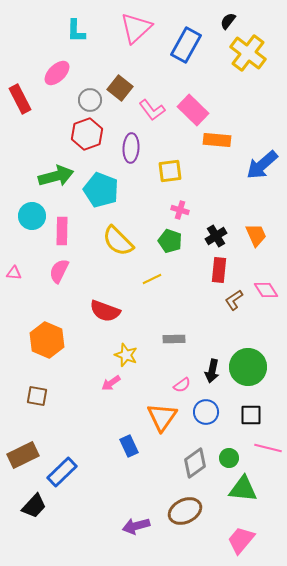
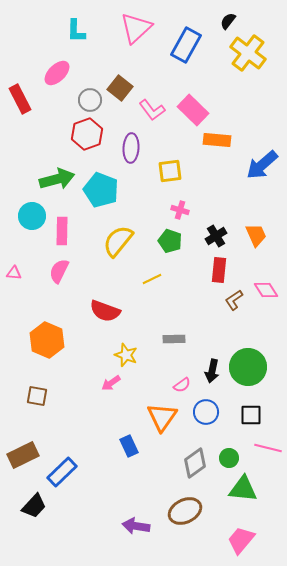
green arrow at (56, 176): moved 1 px right, 3 px down
yellow semicircle at (118, 241): rotated 84 degrees clockwise
purple arrow at (136, 526): rotated 24 degrees clockwise
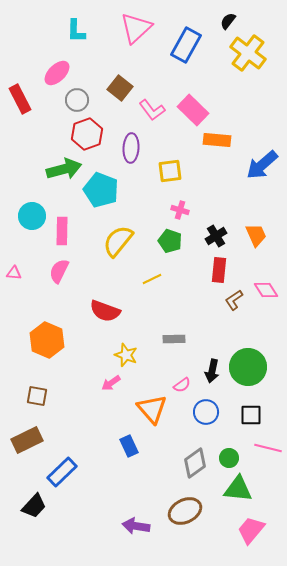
gray circle at (90, 100): moved 13 px left
green arrow at (57, 179): moved 7 px right, 10 px up
orange triangle at (162, 417): moved 10 px left, 8 px up; rotated 16 degrees counterclockwise
brown rectangle at (23, 455): moved 4 px right, 15 px up
green triangle at (243, 489): moved 5 px left
pink trapezoid at (241, 540): moved 10 px right, 10 px up
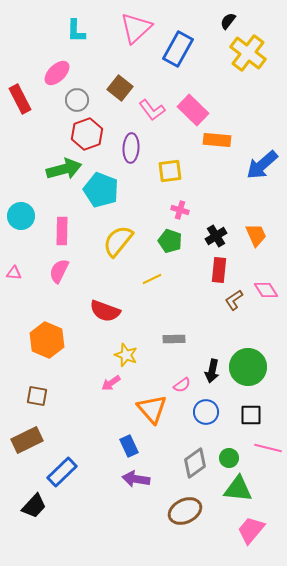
blue rectangle at (186, 45): moved 8 px left, 4 px down
cyan circle at (32, 216): moved 11 px left
purple arrow at (136, 526): moved 47 px up
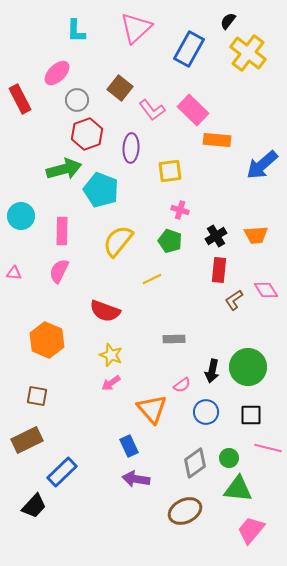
blue rectangle at (178, 49): moved 11 px right
orange trapezoid at (256, 235): rotated 110 degrees clockwise
yellow star at (126, 355): moved 15 px left
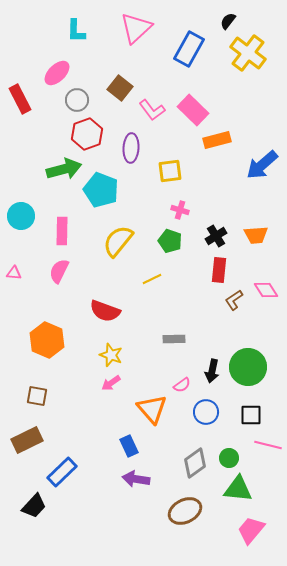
orange rectangle at (217, 140): rotated 20 degrees counterclockwise
pink line at (268, 448): moved 3 px up
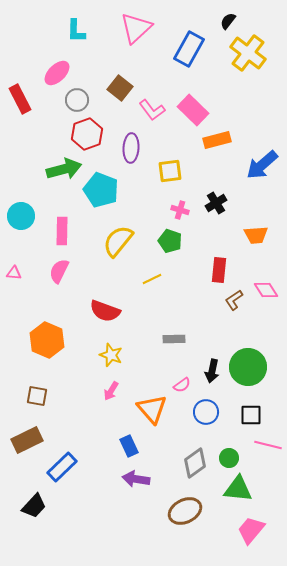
black cross at (216, 236): moved 33 px up
pink arrow at (111, 383): moved 8 px down; rotated 24 degrees counterclockwise
blue rectangle at (62, 472): moved 5 px up
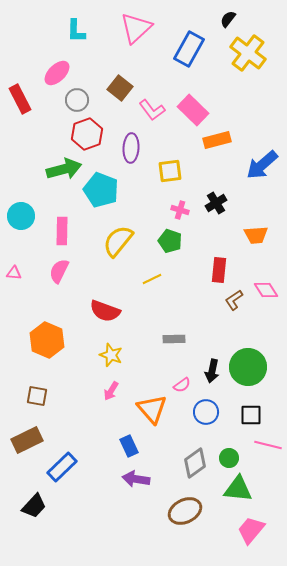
black semicircle at (228, 21): moved 2 px up
